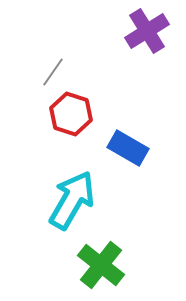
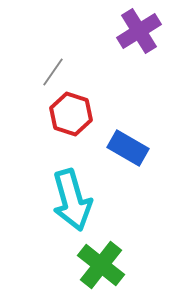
purple cross: moved 8 px left
cyan arrow: rotated 134 degrees clockwise
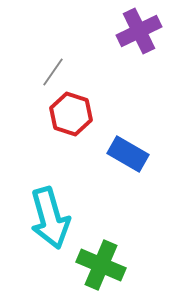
purple cross: rotated 6 degrees clockwise
blue rectangle: moved 6 px down
cyan arrow: moved 22 px left, 18 px down
green cross: rotated 15 degrees counterclockwise
